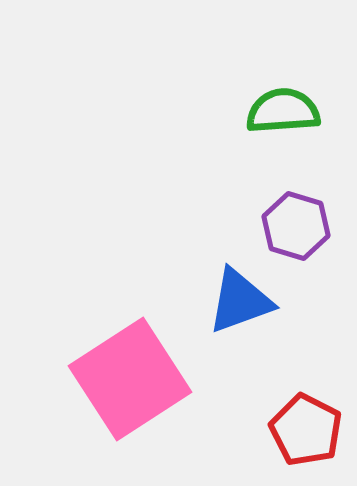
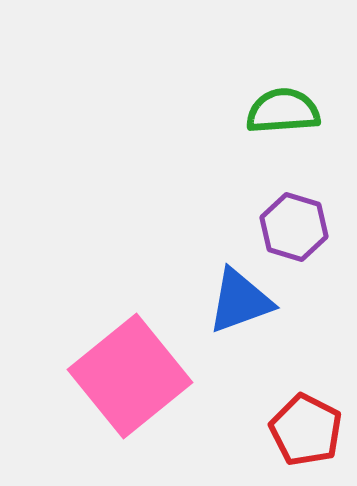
purple hexagon: moved 2 px left, 1 px down
pink square: moved 3 px up; rotated 6 degrees counterclockwise
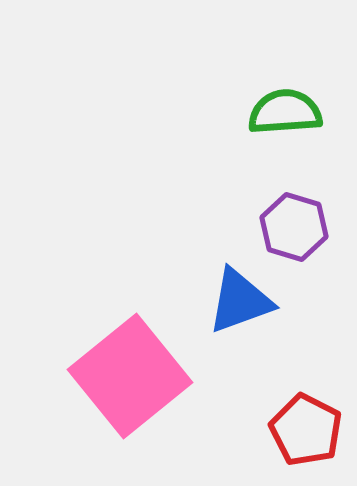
green semicircle: moved 2 px right, 1 px down
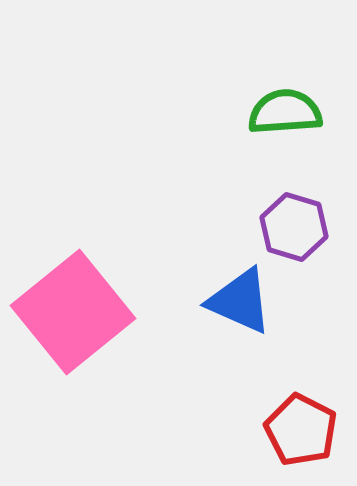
blue triangle: rotated 44 degrees clockwise
pink square: moved 57 px left, 64 px up
red pentagon: moved 5 px left
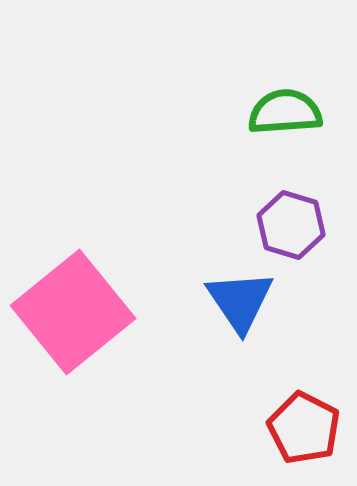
purple hexagon: moved 3 px left, 2 px up
blue triangle: rotated 32 degrees clockwise
red pentagon: moved 3 px right, 2 px up
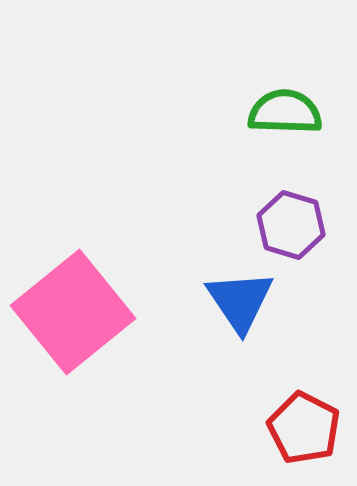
green semicircle: rotated 6 degrees clockwise
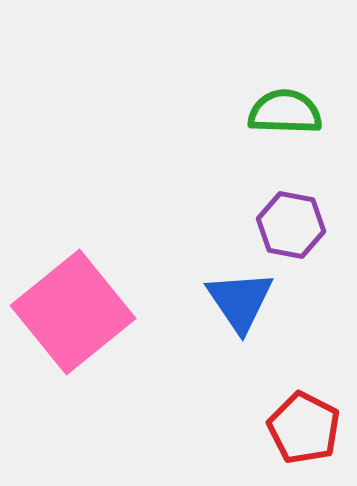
purple hexagon: rotated 6 degrees counterclockwise
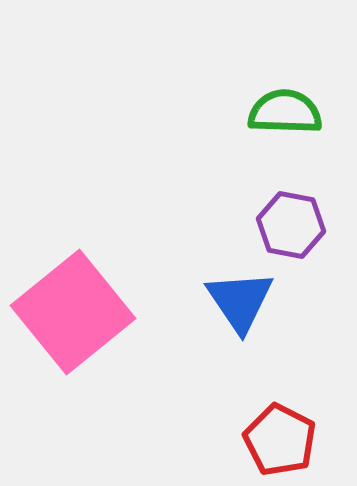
red pentagon: moved 24 px left, 12 px down
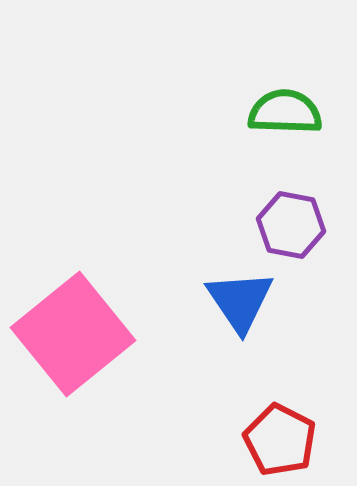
pink square: moved 22 px down
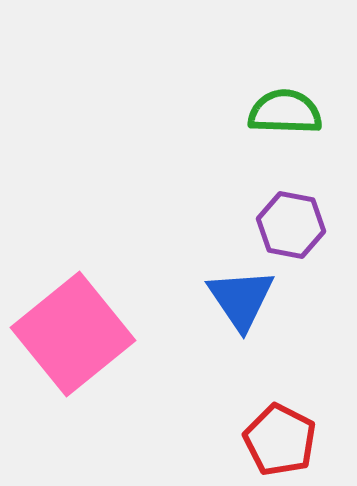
blue triangle: moved 1 px right, 2 px up
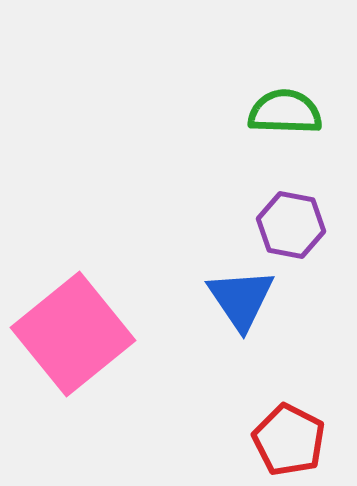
red pentagon: moved 9 px right
